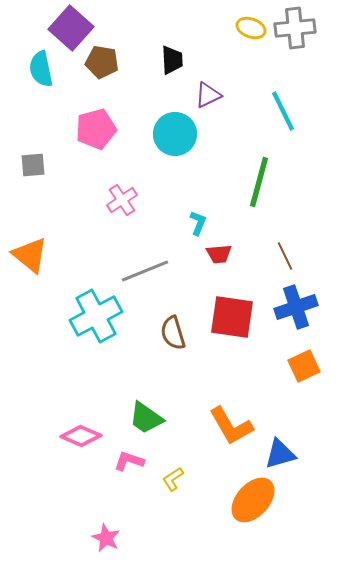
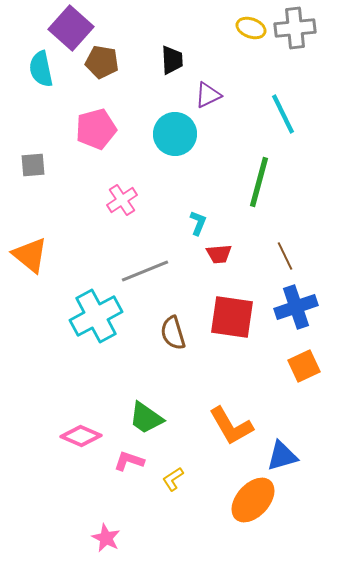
cyan line: moved 3 px down
blue triangle: moved 2 px right, 2 px down
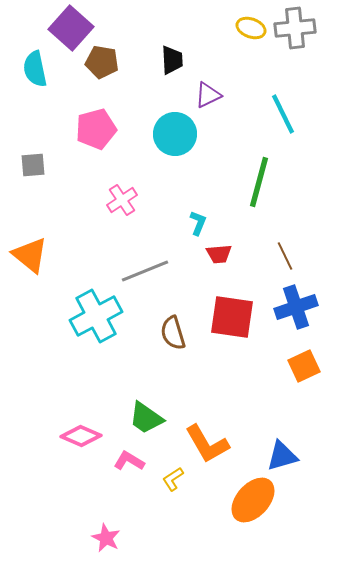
cyan semicircle: moved 6 px left
orange L-shape: moved 24 px left, 18 px down
pink L-shape: rotated 12 degrees clockwise
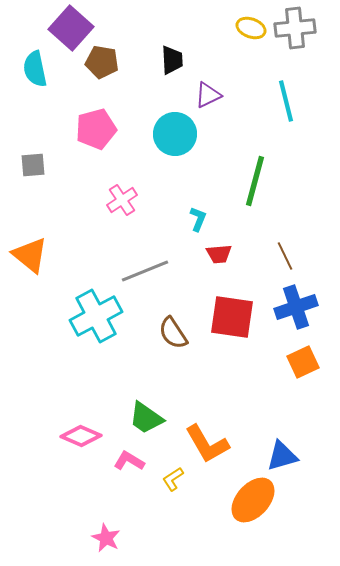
cyan line: moved 3 px right, 13 px up; rotated 12 degrees clockwise
green line: moved 4 px left, 1 px up
cyan L-shape: moved 4 px up
brown semicircle: rotated 16 degrees counterclockwise
orange square: moved 1 px left, 4 px up
